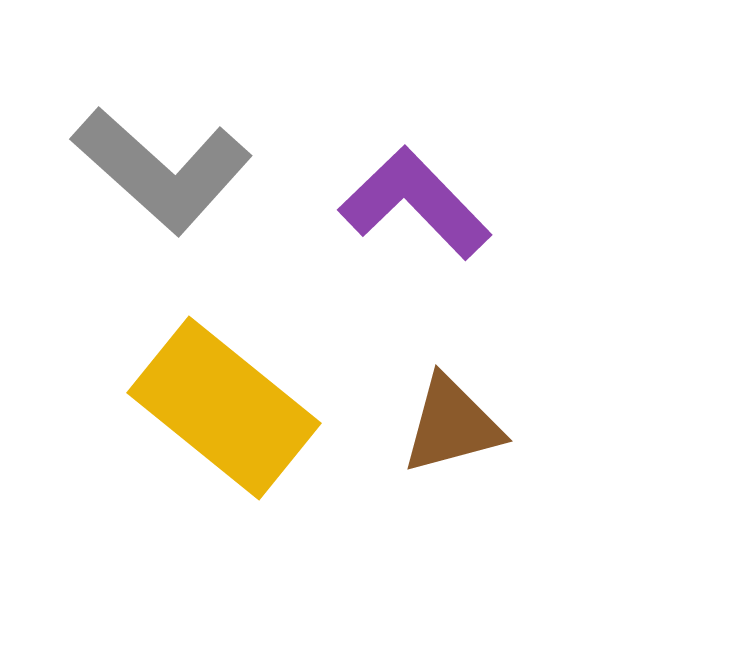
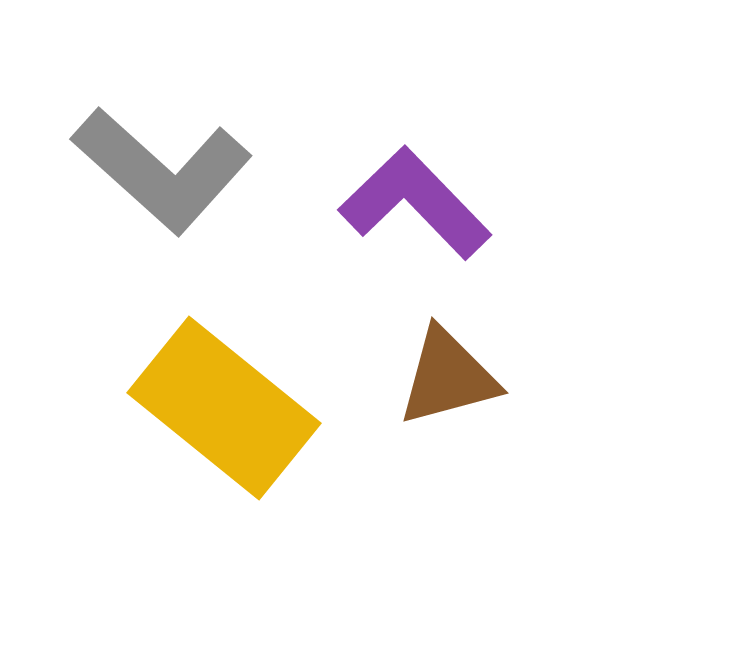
brown triangle: moved 4 px left, 48 px up
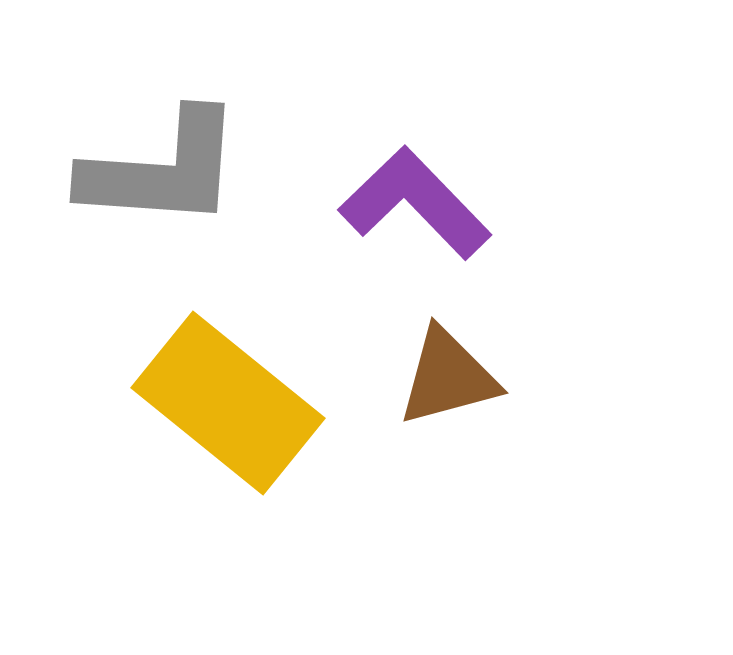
gray L-shape: rotated 38 degrees counterclockwise
yellow rectangle: moved 4 px right, 5 px up
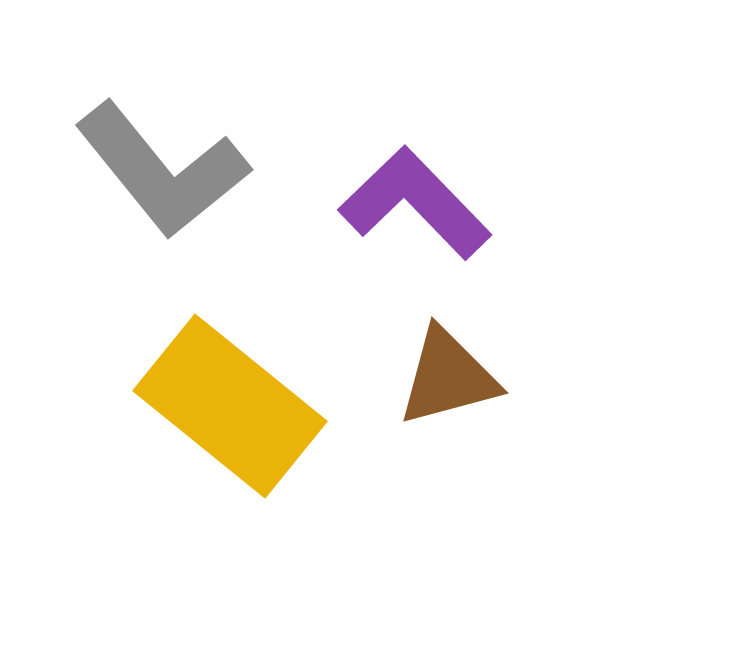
gray L-shape: rotated 47 degrees clockwise
yellow rectangle: moved 2 px right, 3 px down
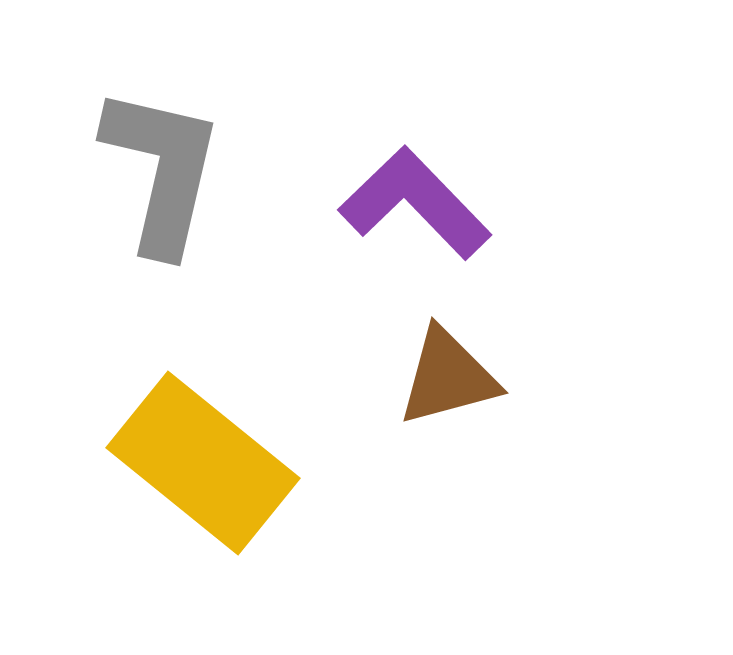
gray L-shape: rotated 128 degrees counterclockwise
yellow rectangle: moved 27 px left, 57 px down
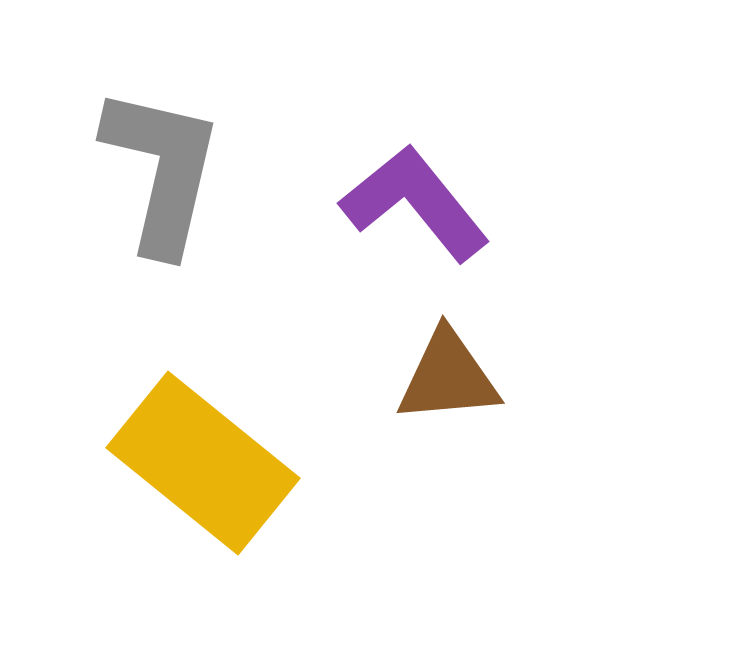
purple L-shape: rotated 5 degrees clockwise
brown triangle: rotated 10 degrees clockwise
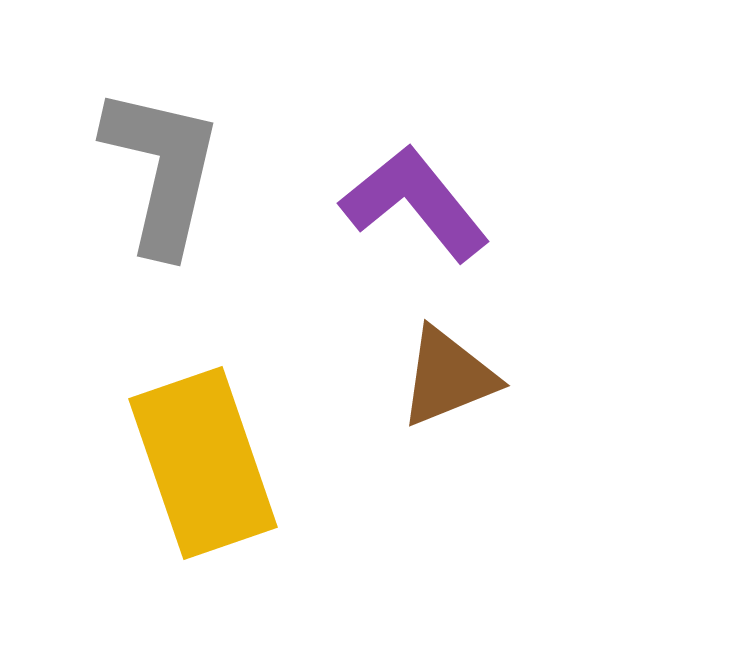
brown triangle: rotated 17 degrees counterclockwise
yellow rectangle: rotated 32 degrees clockwise
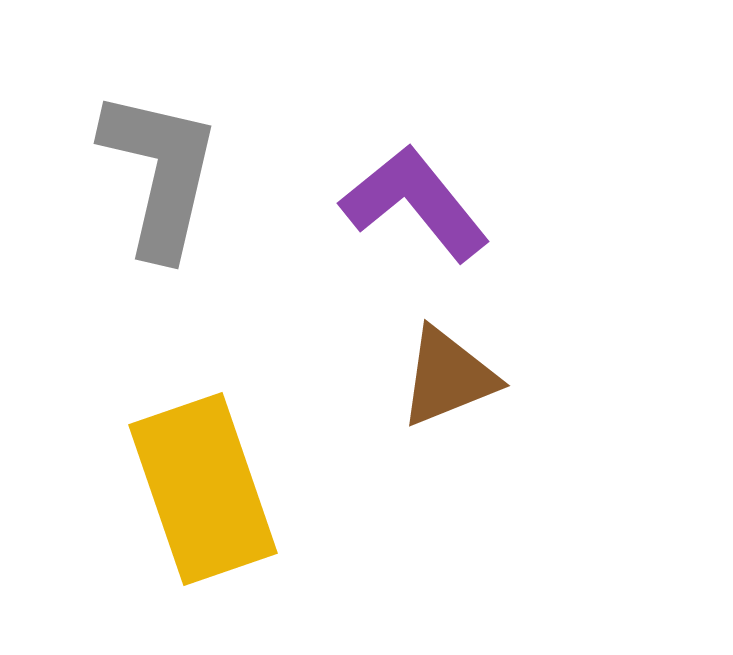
gray L-shape: moved 2 px left, 3 px down
yellow rectangle: moved 26 px down
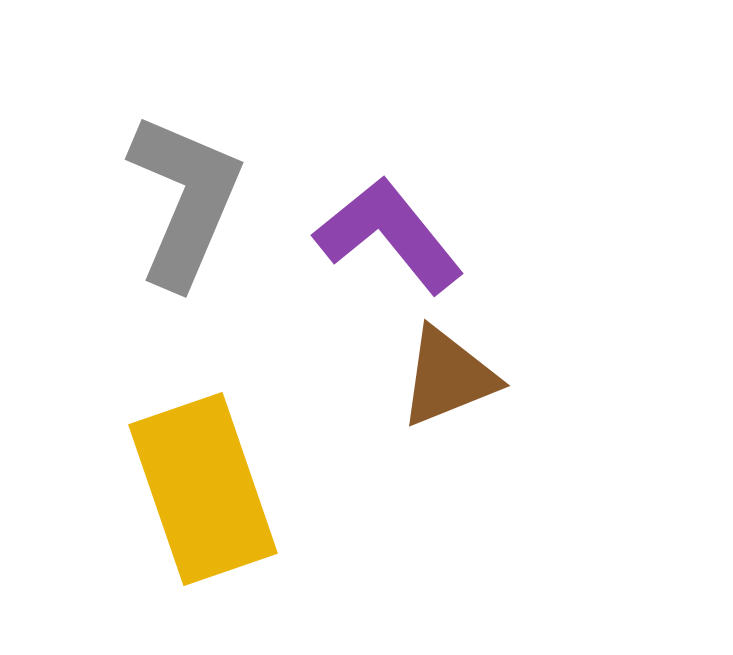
gray L-shape: moved 25 px right, 27 px down; rotated 10 degrees clockwise
purple L-shape: moved 26 px left, 32 px down
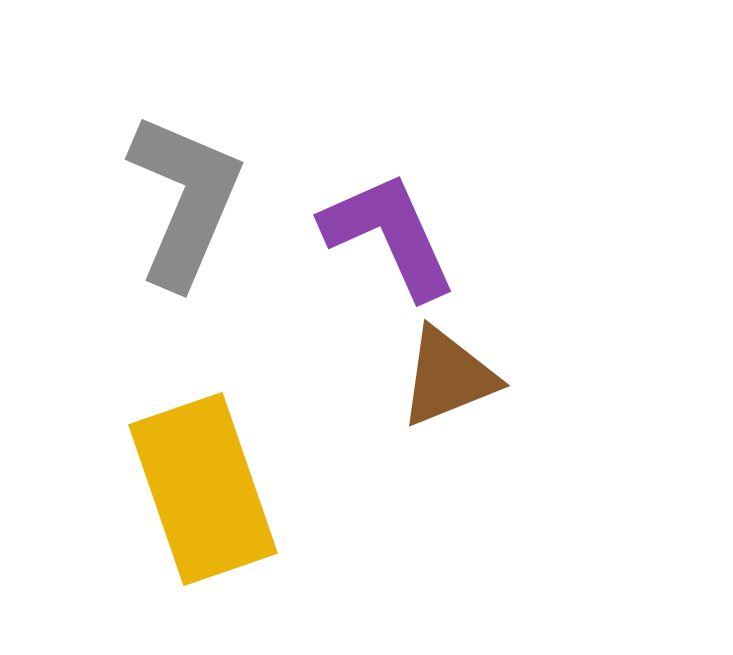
purple L-shape: rotated 15 degrees clockwise
